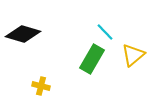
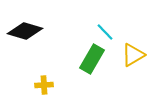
black diamond: moved 2 px right, 3 px up
yellow triangle: rotated 10 degrees clockwise
yellow cross: moved 3 px right, 1 px up; rotated 18 degrees counterclockwise
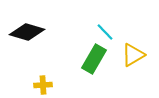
black diamond: moved 2 px right, 1 px down
green rectangle: moved 2 px right
yellow cross: moved 1 px left
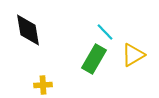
black diamond: moved 1 px right, 2 px up; rotated 64 degrees clockwise
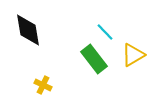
green rectangle: rotated 68 degrees counterclockwise
yellow cross: rotated 30 degrees clockwise
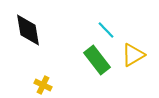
cyan line: moved 1 px right, 2 px up
green rectangle: moved 3 px right, 1 px down
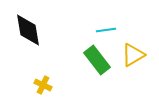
cyan line: rotated 54 degrees counterclockwise
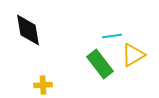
cyan line: moved 6 px right, 6 px down
green rectangle: moved 3 px right, 4 px down
yellow cross: rotated 30 degrees counterclockwise
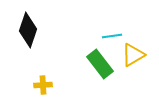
black diamond: rotated 28 degrees clockwise
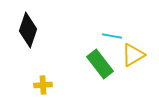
cyan line: rotated 18 degrees clockwise
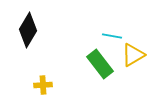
black diamond: rotated 12 degrees clockwise
